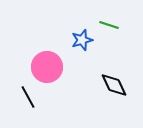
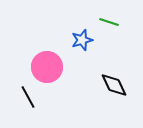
green line: moved 3 px up
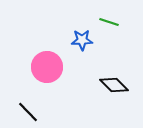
blue star: rotated 15 degrees clockwise
black diamond: rotated 20 degrees counterclockwise
black line: moved 15 px down; rotated 15 degrees counterclockwise
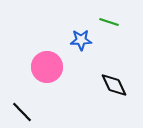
blue star: moved 1 px left
black diamond: rotated 20 degrees clockwise
black line: moved 6 px left
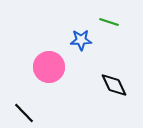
pink circle: moved 2 px right
black line: moved 2 px right, 1 px down
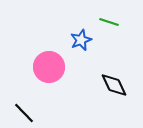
blue star: rotated 20 degrees counterclockwise
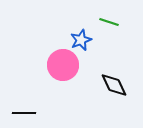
pink circle: moved 14 px right, 2 px up
black line: rotated 45 degrees counterclockwise
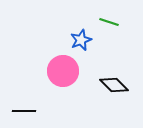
pink circle: moved 6 px down
black diamond: rotated 20 degrees counterclockwise
black line: moved 2 px up
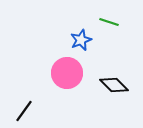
pink circle: moved 4 px right, 2 px down
black line: rotated 55 degrees counterclockwise
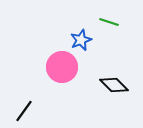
pink circle: moved 5 px left, 6 px up
